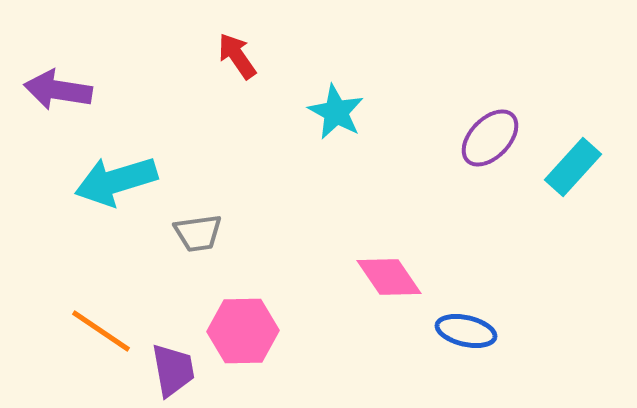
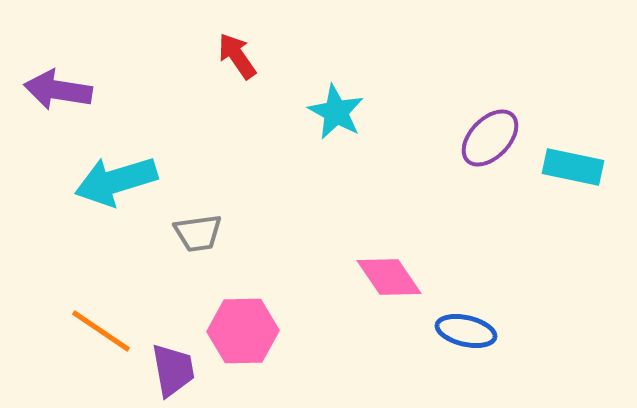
cyan rectangle: rotated 60 degrees clockwise
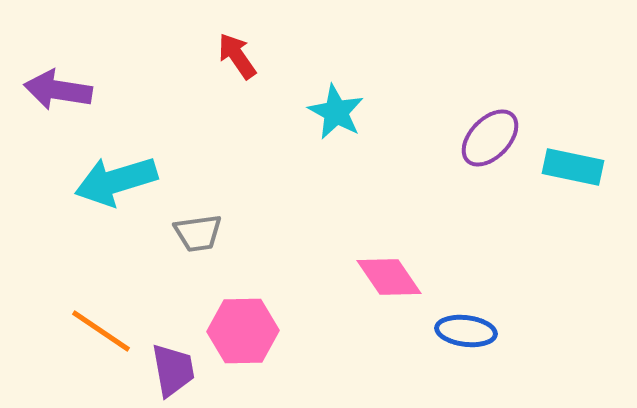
blue ellipse: rotated 6 degrees counterclockwise
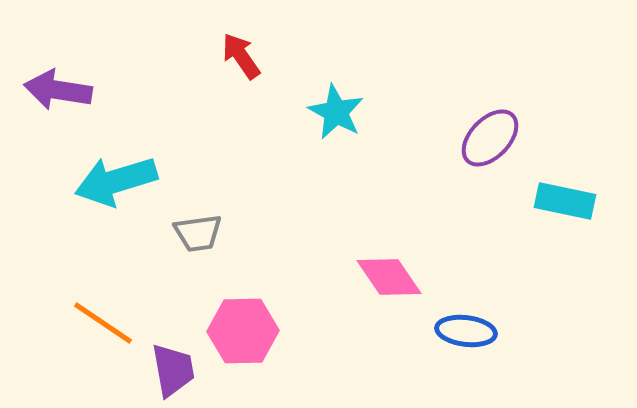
red arrow: moved 4 px right
cyan rectangle: moved 8 px left, 34 px down
orange line: moved 2 px right, 8 px up
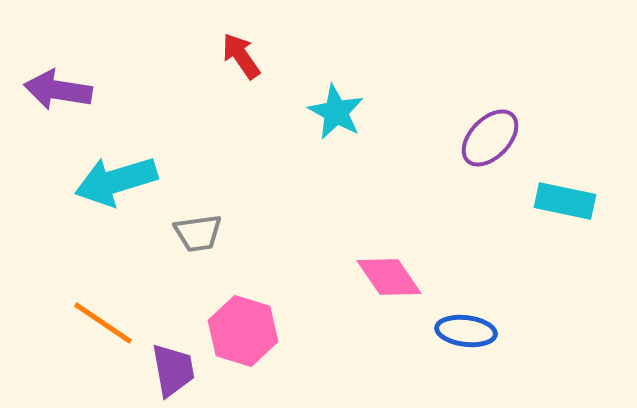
pink hexagon: rotated 18 degrees clockwise
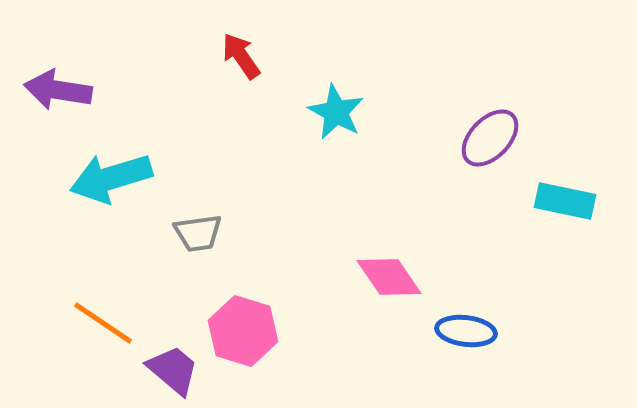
cyan arrow: moved 5 px left, 3 px up
purple trapezoid: rotated 40 degrees counterclockwise
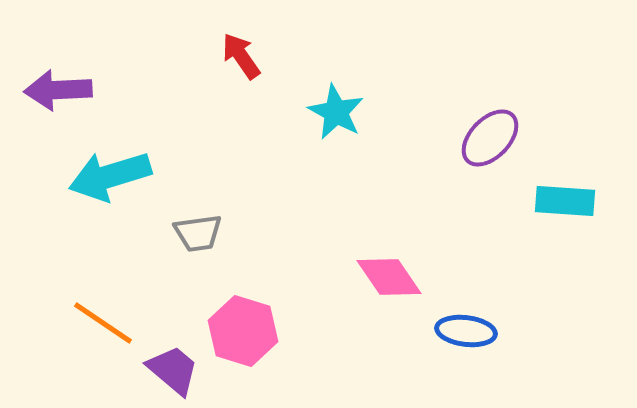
purple arrow: rotated 12 degrees counterclockwise
cyan arrow: moved 1 px left, 2 px up
cyan rectangle: rotated 8 degrees counterclockwise
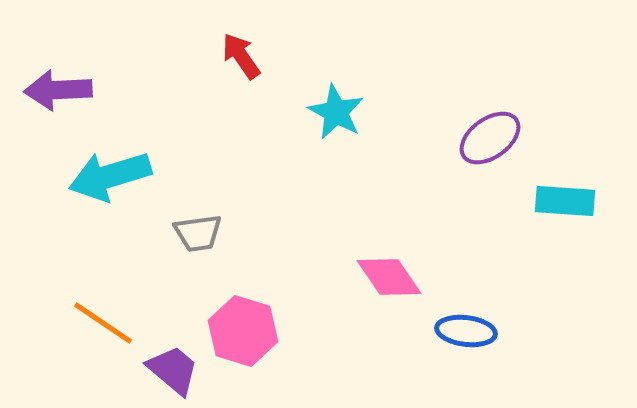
purple ellipse: rotated 10 degrees clockwise
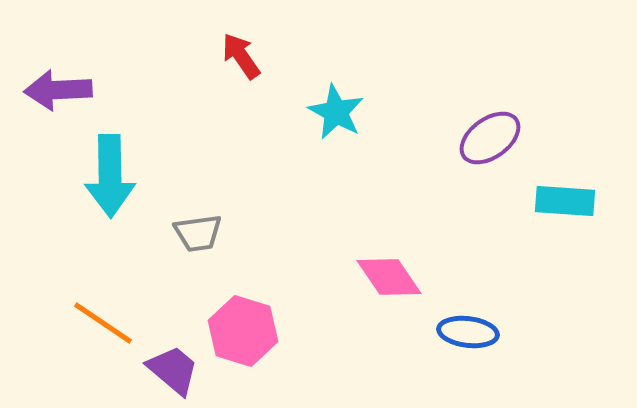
cyan arrow: rotated 74 degrees counterclockwise
blue ellipse: moved 2 px right, 1 px down
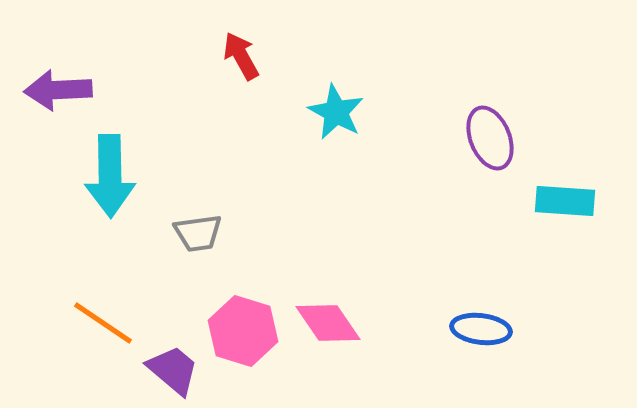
red arrow: rotated 6 degrees clockwise
purple ellipse: rotated 76 degrees counterclockwise
pink diamond: moved 61 px left, 46 px down
blue ellipse: moved 13 px right, 3 px up
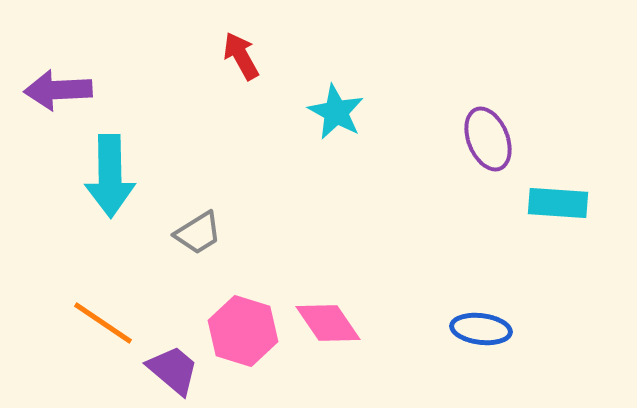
purple ellipse: moved 2 px left, 1 px down
cyan rectangle: moved 7 px left, 2 px down
gray trapezoid: rotated 24 degrees counterclockwise
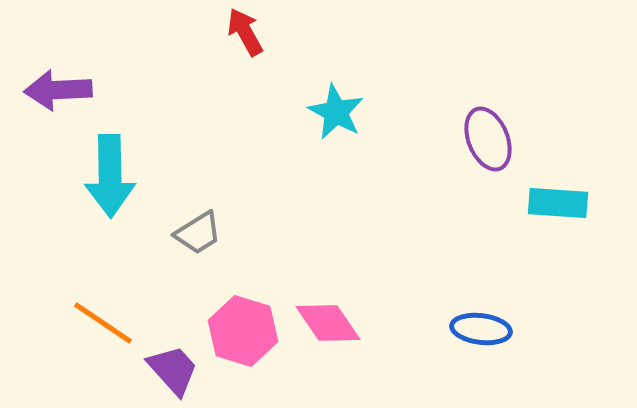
red arrow: moved 4 px right, 24 px up
purple trapezoid: rotated 8 degrees clockwise
